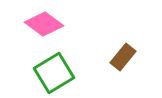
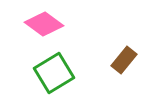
brown rectangle: moved 1 px right, 3 px down
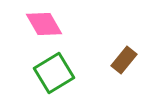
pink diamond: rotated 24 degrees clockwise
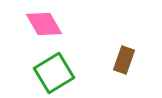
brown rectangle: rotated 20 degrees counterclockwise
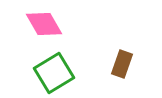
brown rectangle: moved 2 px left, 4 px down
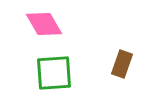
green square: rotated 27 degrees clockwise
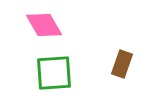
pink diamond: moved 1 px down
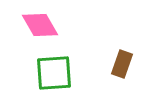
pink diamond: moved 4 px left
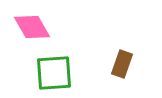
pink diamond: moved 8 px left, 2 px down
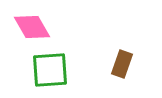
green square: moved 4 px left, 3 px up
